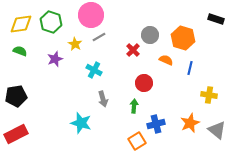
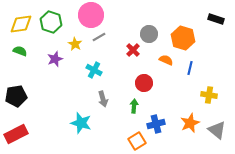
gray circle: moved 1 px left, 1 px up
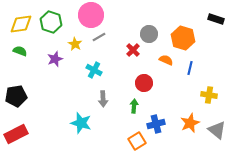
gray arrow: rotated 14 degrees clockwise
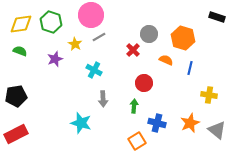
black rectangle: moved 1 px right, 2 px up
blue cross: moved 1 px right, 1 px up; rotated 30 degrees clockwise
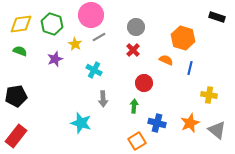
green hexagon: moved 1 px right, 2 px down
gray circle: moved 13 px left, 7 px up
red rectangle: moved 2 px down; rotated 25 degrees counterclockwise
